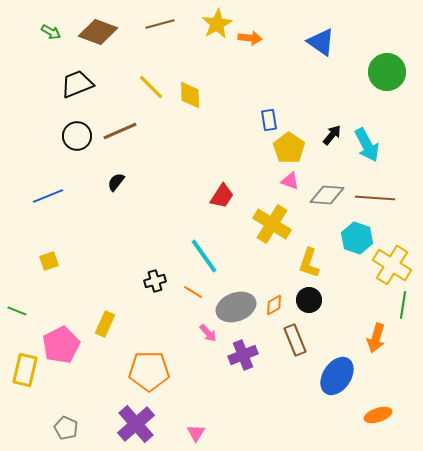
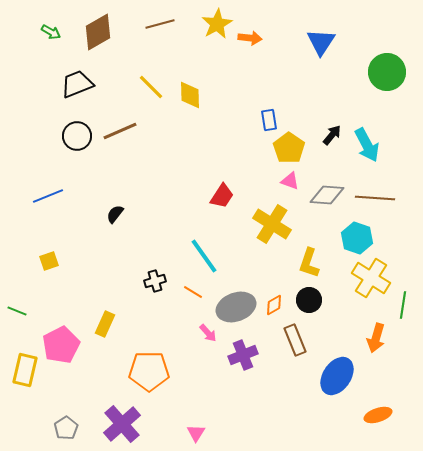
brown diamond at (98, 32): rotated 51 degrees counterclockwise
blue triangle at (321, 42): rotated 28 degrees clockwise
black semicircle at (116, 182): moved 1 px left, 32 px down
yellow cross at (392, 265): moved 21 px left, 13 px down
purple cross at (136, 424): moved 14 px left
gray pentagon at (66, 428): rotated 15 degrees clockwise
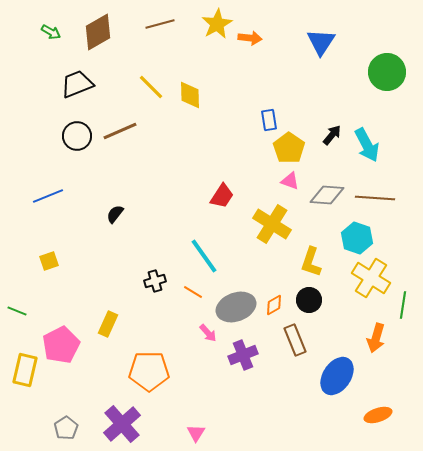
yellow L-shape at (309, 263): moved 2 px right, 1 px up
yellow rectangle at (105, 324): moved 3 px right
